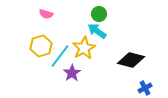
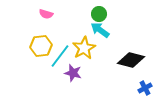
cyan arrow: moved 3 px right, 1 px up
yellow hexagon: rotated 10 degrees clockwise
purple star: moved 1 px right; rotated 24 degrees counterclockwise
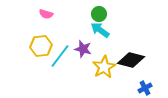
yellow star: moved 20 px right, 19 px down
purple star: moved 10 px right, 24 px up
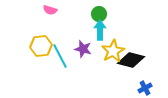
pink semicircle: moved 4 px right, 4 px up
cyan arrow: rotated 54 degrees clockwise
cyan line: rotated 65 degrees counterclockwise
yellow star: moved 9 px right, 16 px up
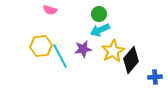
cyan arrow: rotated 114 degrees counterclockwise
purple star: rotated 24 degrees counterclockwise
black diamond: rotated 64 degrees counterclockwise
blue cross: moved 10 px right, 11 px up; rotated 24 degrees clockwise
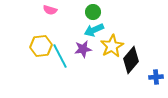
green circle: moved 6 px left, 2 px up
cyan arrow: moved 6 px left
yellow star: moved 1 px left, 5 px up
blue cross: moved 1 px right
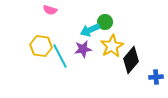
green circle: moved 12 px right, 10 px down
cyan arrow: moved 4 px left
yellow hexagon: rotated 15 degrees clockwise
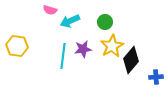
cyan arrow: moved 20 px left, 9 px up
yellow hexagon: moved 24 px left
cyan line: moved 3 px right; rotated 35 degrees clockwise
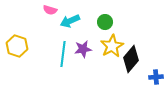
yellow hexagon: rotated 10 degrees clockwise
cyan line: moved 2 px up
black diamond: moved 1 px up
